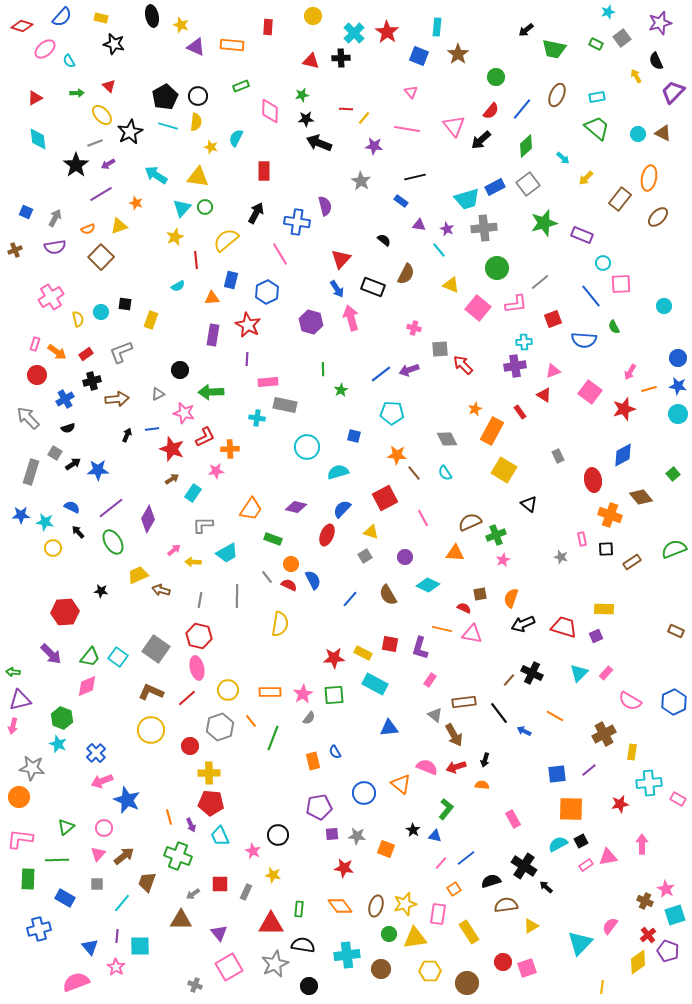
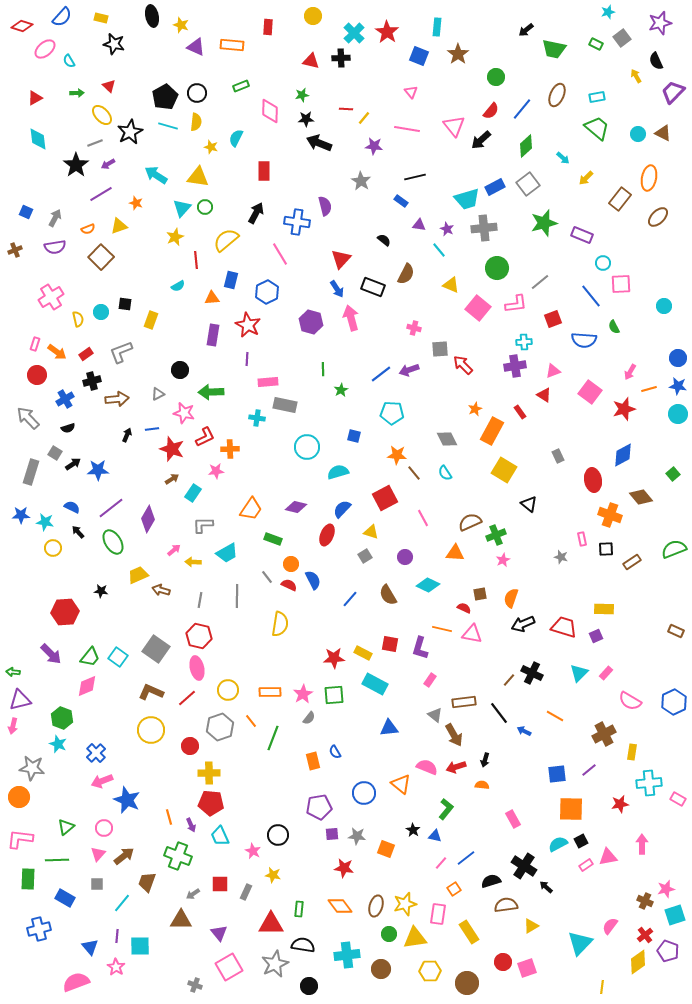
black circle at (198, 96): moved 1 px left, 3 px up
pink star at (666, 889): rotated 30 degrees clockwise
red cross at (648, 935): moved 3 px left
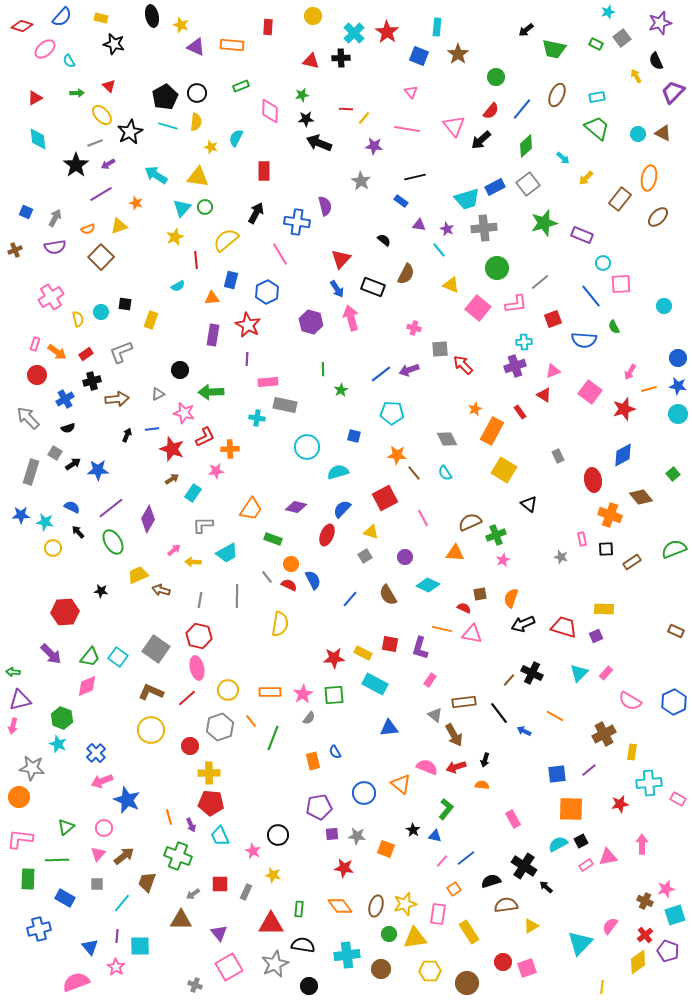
purple cross at (515, 366): rotated 10 degrees counterclockwise
pink line at (441, 863): moved 1 px right, 2 px up
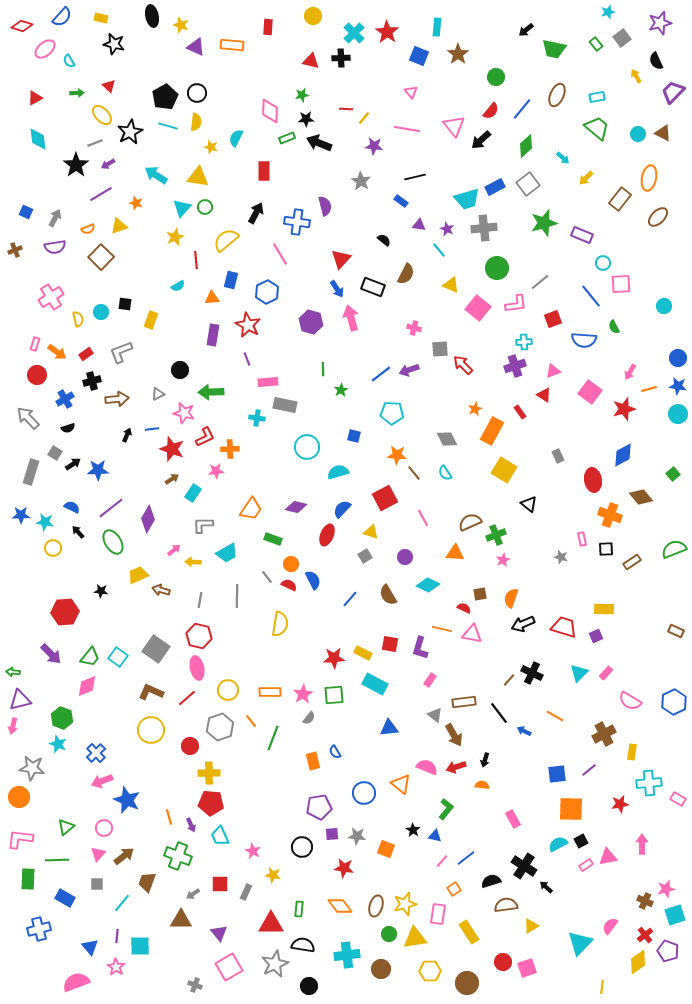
green rectangle at (596, 44): rotated 24 degrees clockwise
green rectangle at (241, 86): moved 46 px right, 52 px down
purple line at (247, 359): rotated 24 degrees counterclockwise
black circle at (278, 835): moved 24 px right, 12 px down
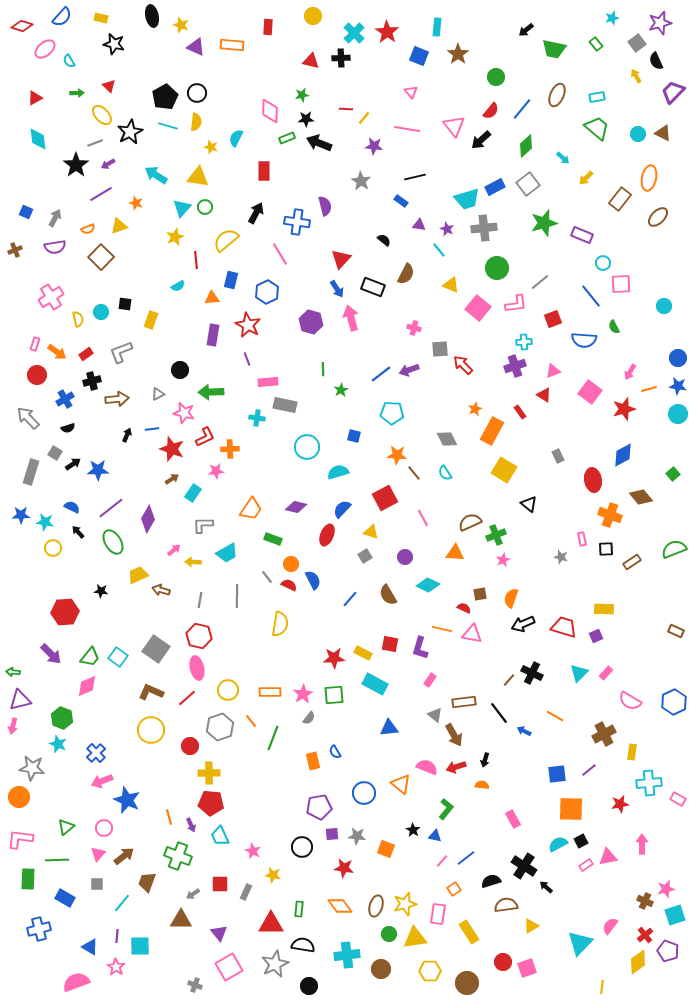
cyan star at (608, 12): moved 4 px right, 6 px down
gray square at (622, 38): moved 15 px right, 5 px down
blue triangle at (90, 947): rotated 18 degrees counterclockwise
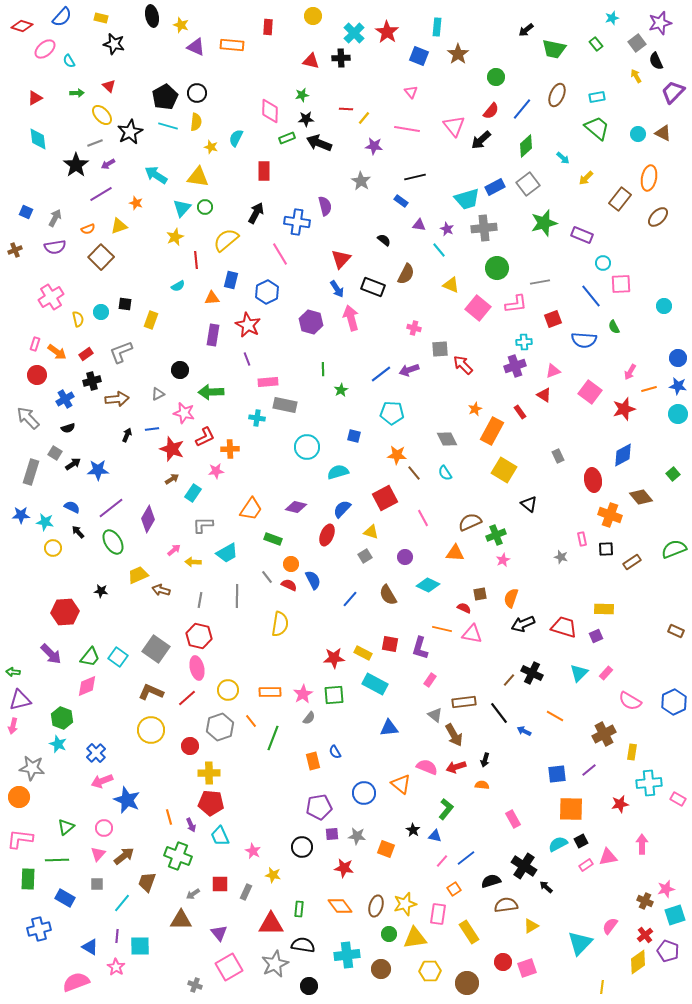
gray line at (540, 282): rotated 30 degrees clockwise
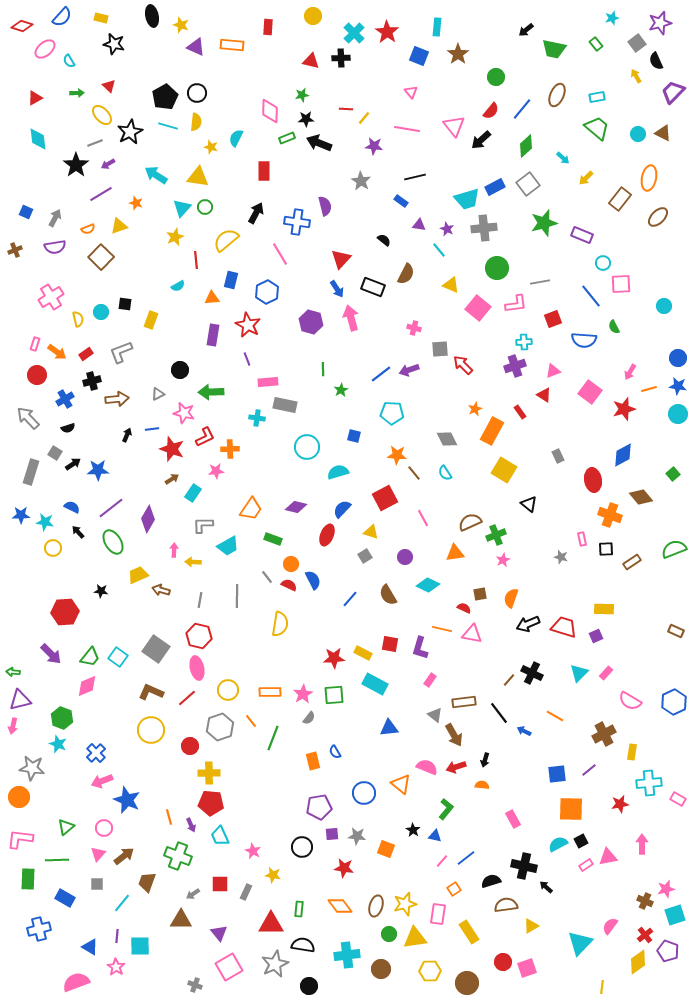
pink arrow at (174, 550): rotated 48 degrees counterclockwise
cyan trapezoid at (227, 553): moved 1 px right, 7 px up
orange triangle at (455, 553): rotated 12 degrees counterclockwise
black arrow at (523, 624): moved 5 px right
black cross at (524, 866): rotated 20 degrees counterclockwise
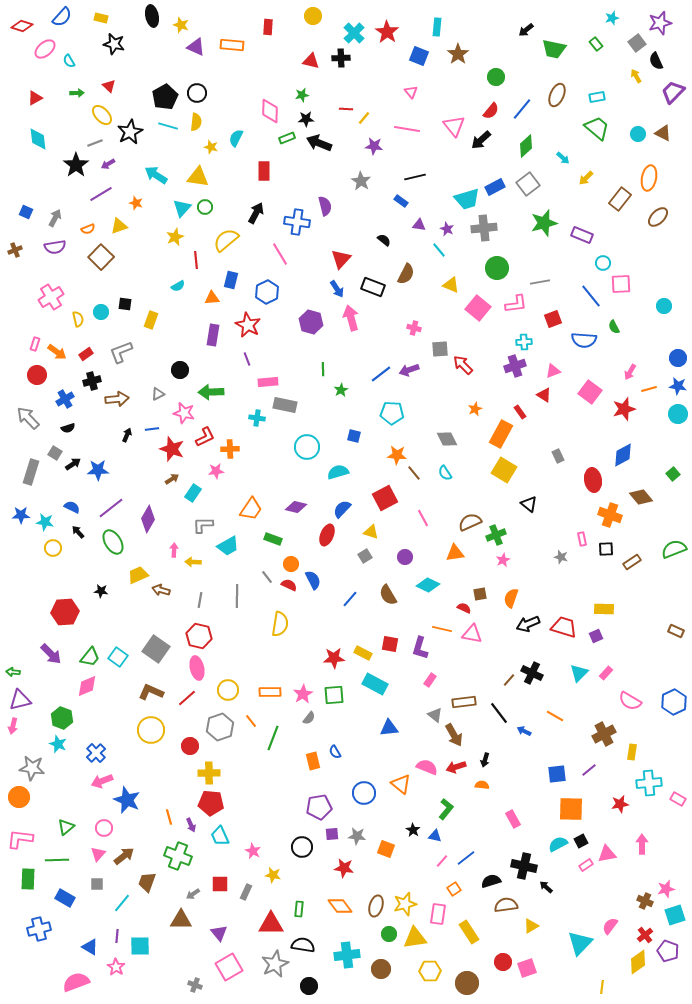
orange rectangle at (492, 431): moved 9 px right, 3 px down
pink triangle at (608, 857): moved 1 px left, 3 px up
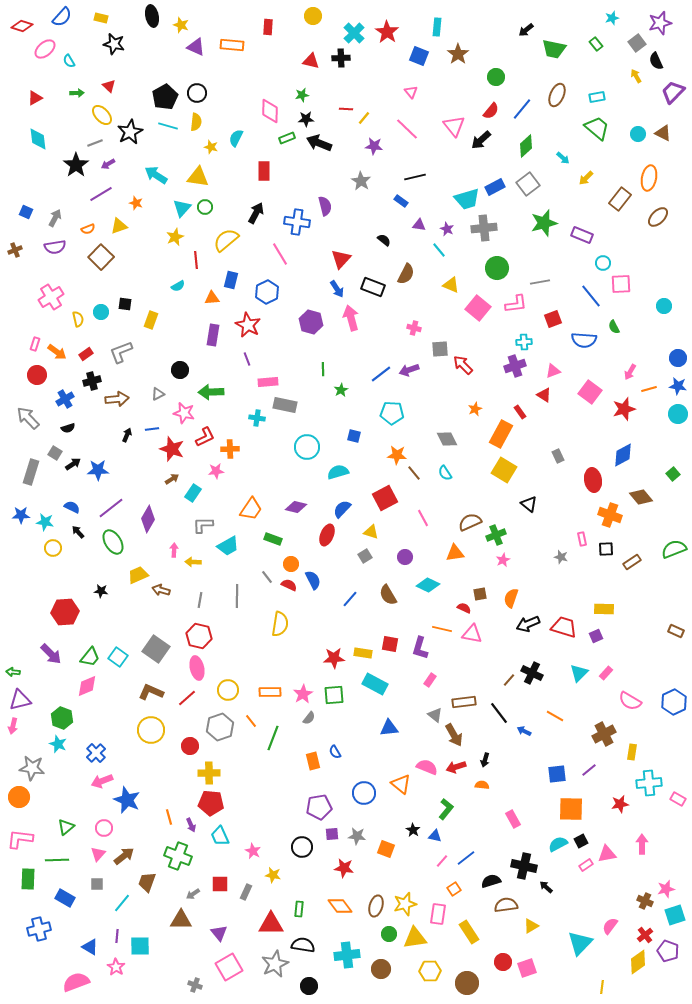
pink line at (407, 129): rotated 35 degrees clockwise
yellow rectangle at (363, 653): rotated 18 degrees counterclockwise
